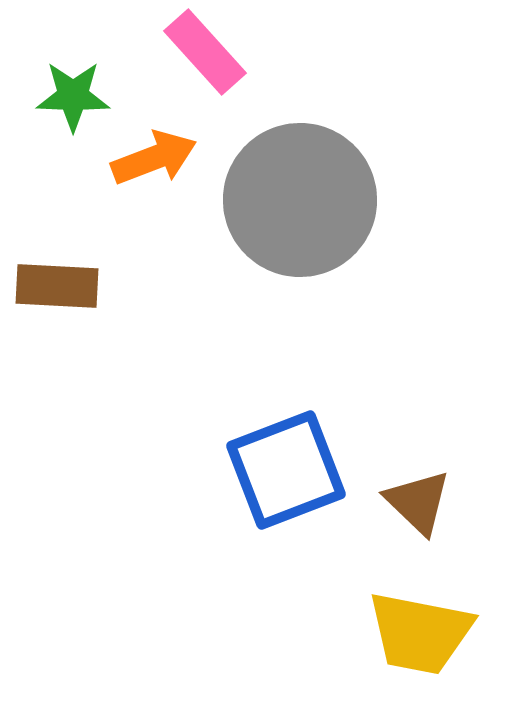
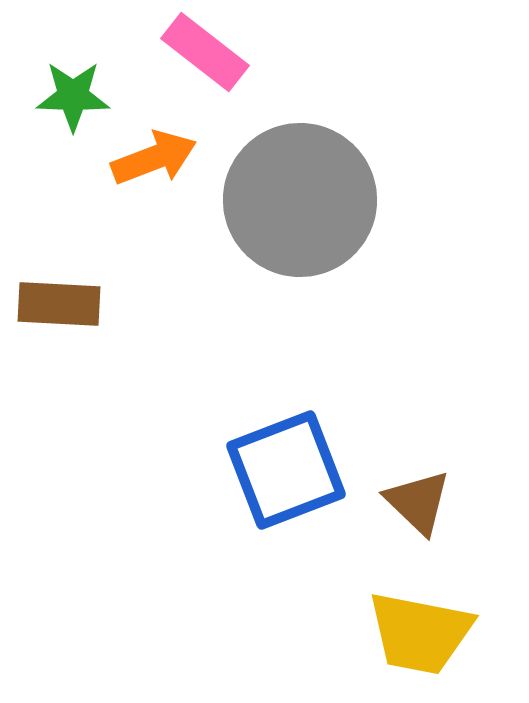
pink rectangle: rotated 10 degrees counterclockwise
brown rectangle: moved 2 px right, 18 px down
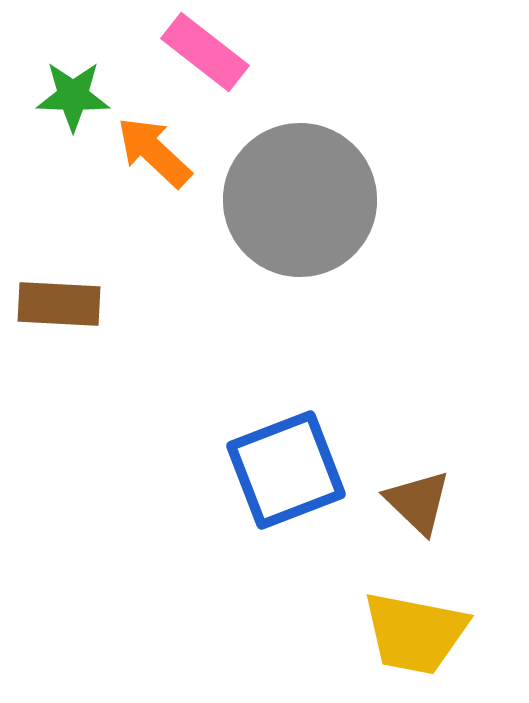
orange arrow: moved 6 px up; rotated 116 degrees counterclockwise
yellow trapezoid: moved 5 px left
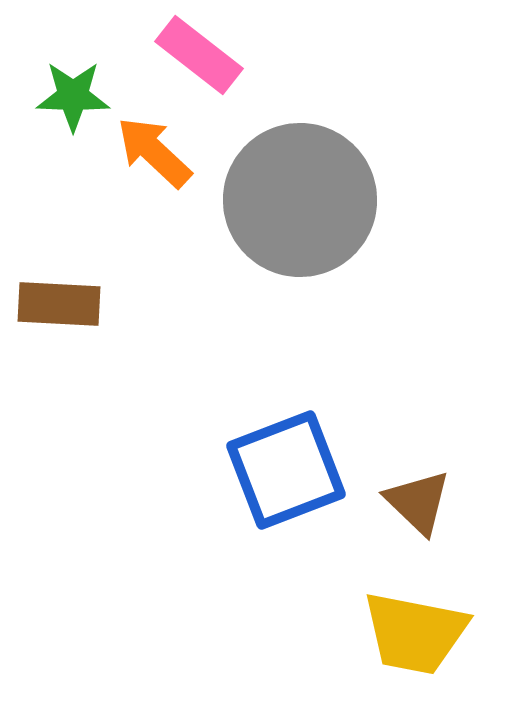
pink rectangle: moved 6 px left, 3 px down
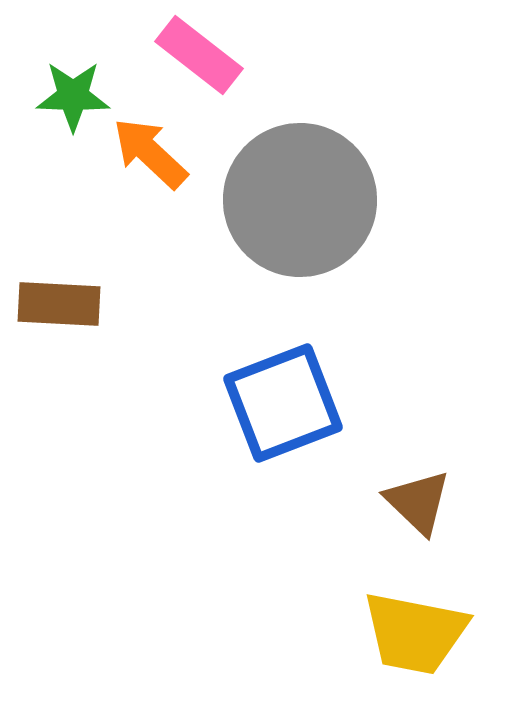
orange arrow: moved 4 px left, 1 px down
blue square: moved 3 px left, 67 px up
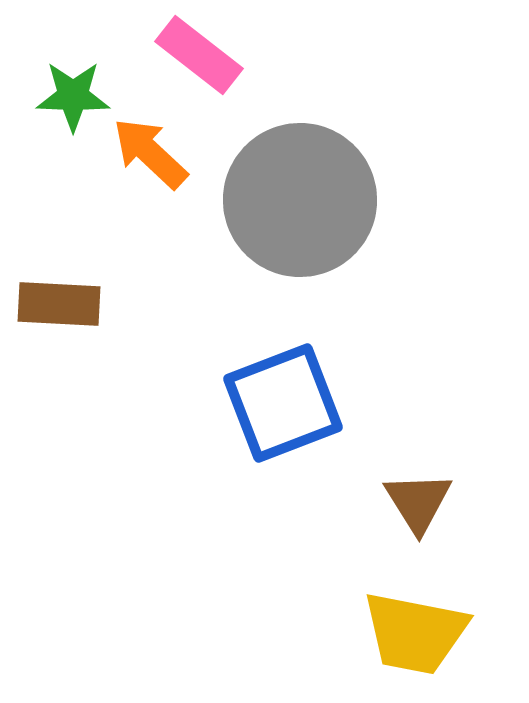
brown triangle: rotated 14 degrees clockwise
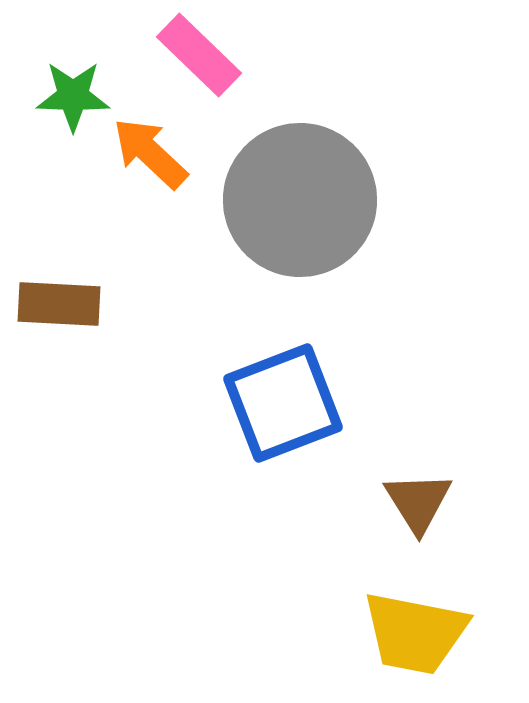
pink rectangle: rotated 6 degrees clockwise
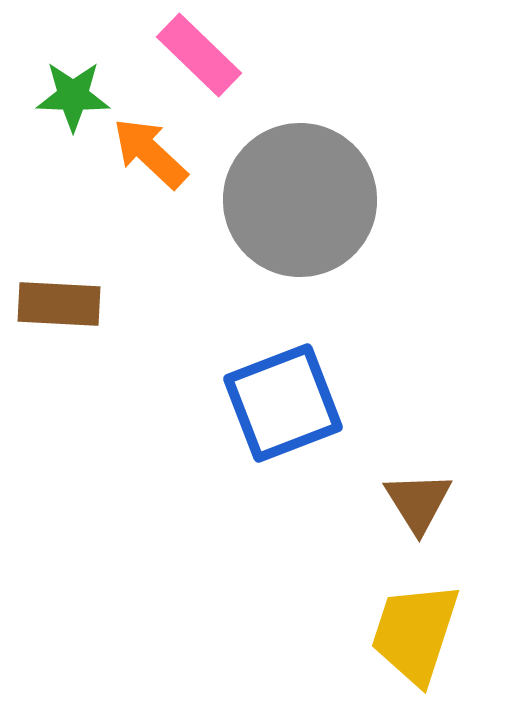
yellow trapezoid: rotated 97 degrees clockwise
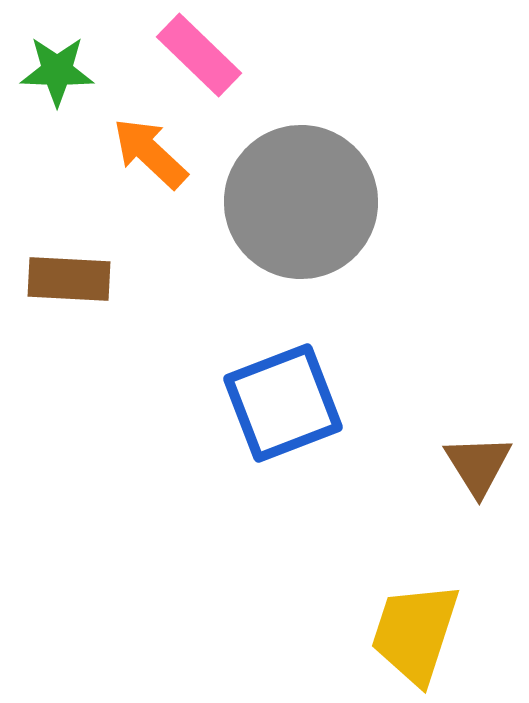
green star: moved 16 px left, 25 px up
gray circle: moved 1 px right, 2 px down
brown rectangle: moved 10 px right, 25 px up
brown triangle: moved 60 px right, 37 px up
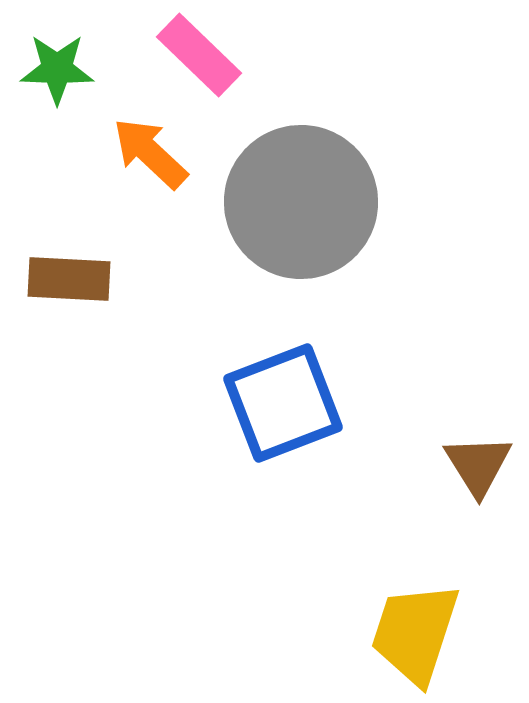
green star: moved 2 px up
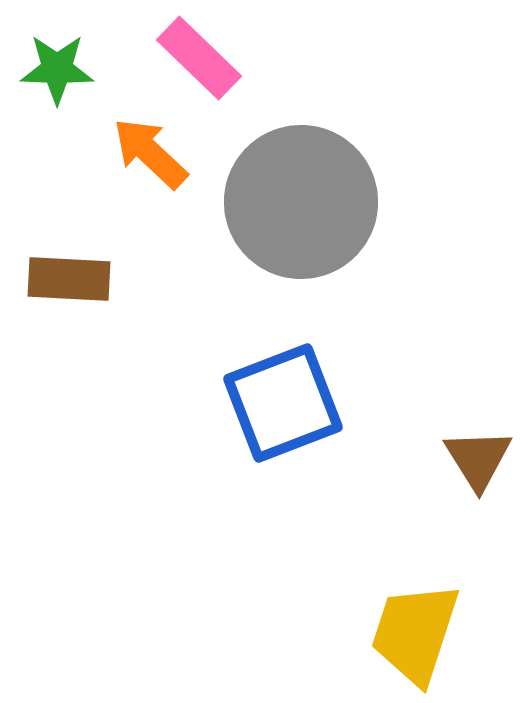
pink rectangle: moved 3 px down
brown triangle: moved 6 px up
